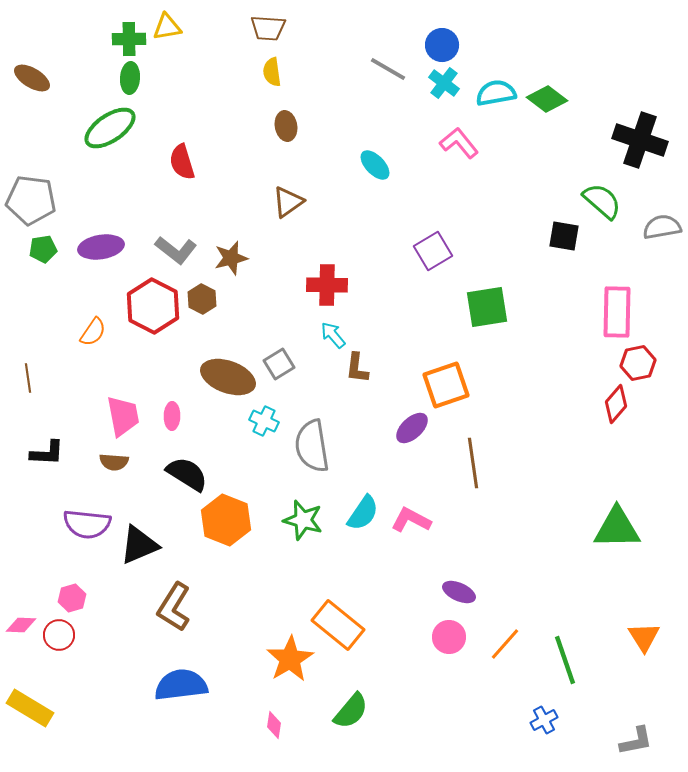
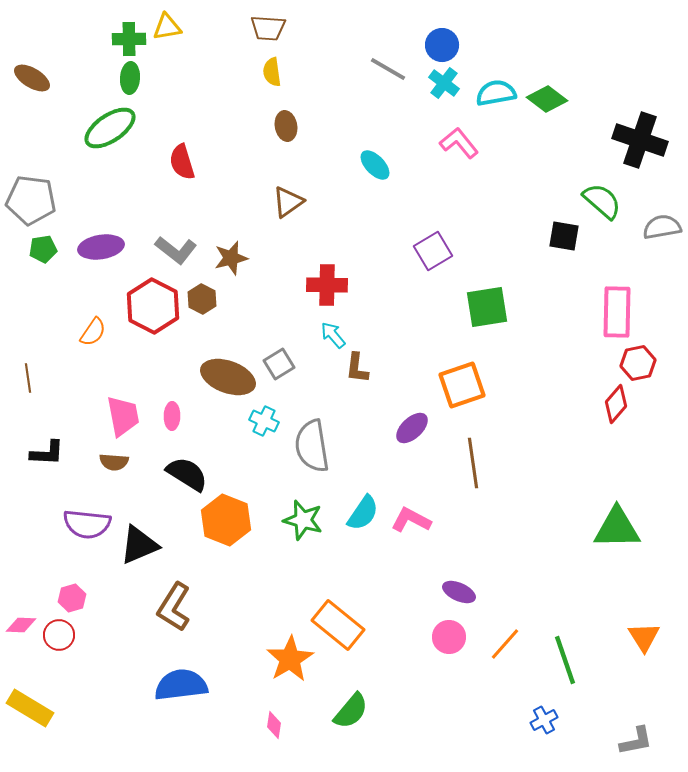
orange square at (446, 385): moved 16 px right
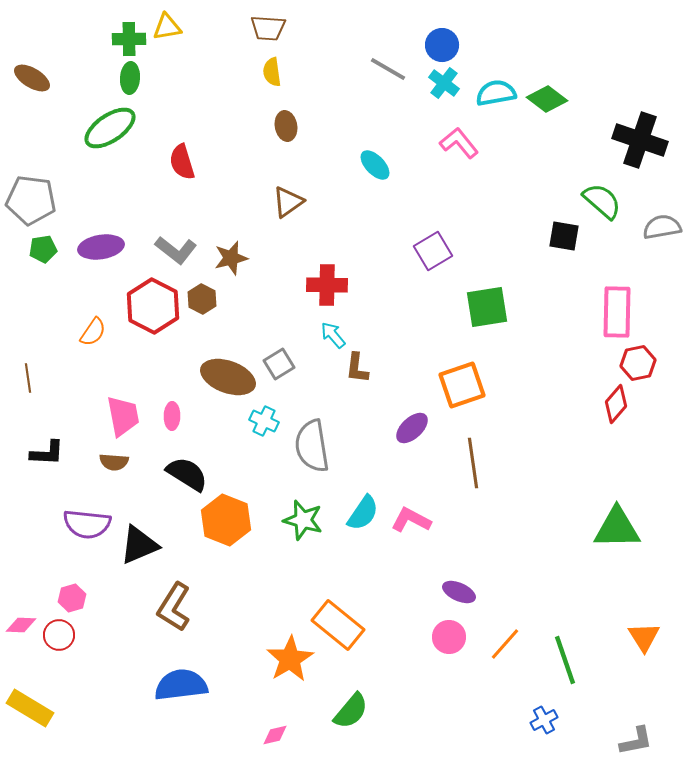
pink diamond at (274, 725): moved 1 px right, 10 px down; rotated 68 degrees clockwise
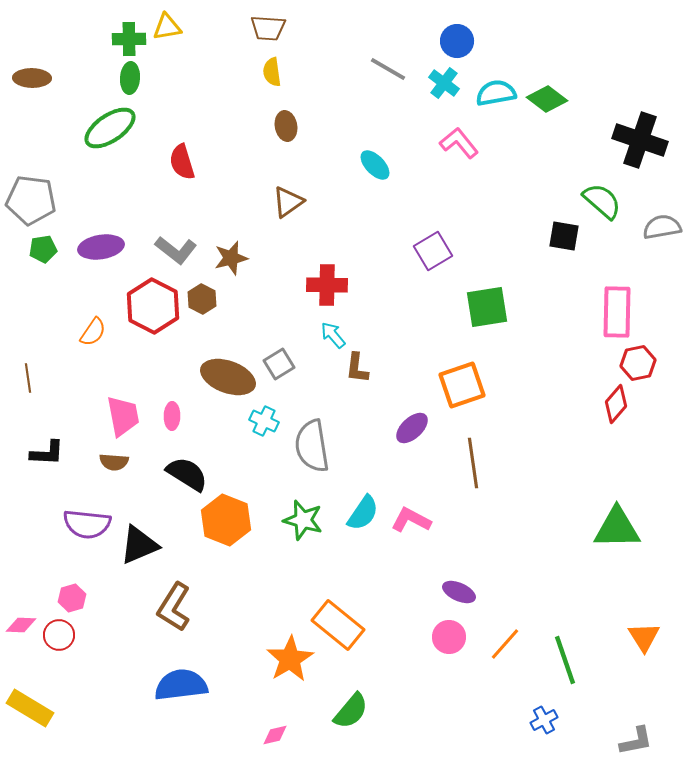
blue circle at (442, 45): moved 15 px right, 4 px up
brown ellipse at (32, 78): rotated 30 degrees counterclockwise
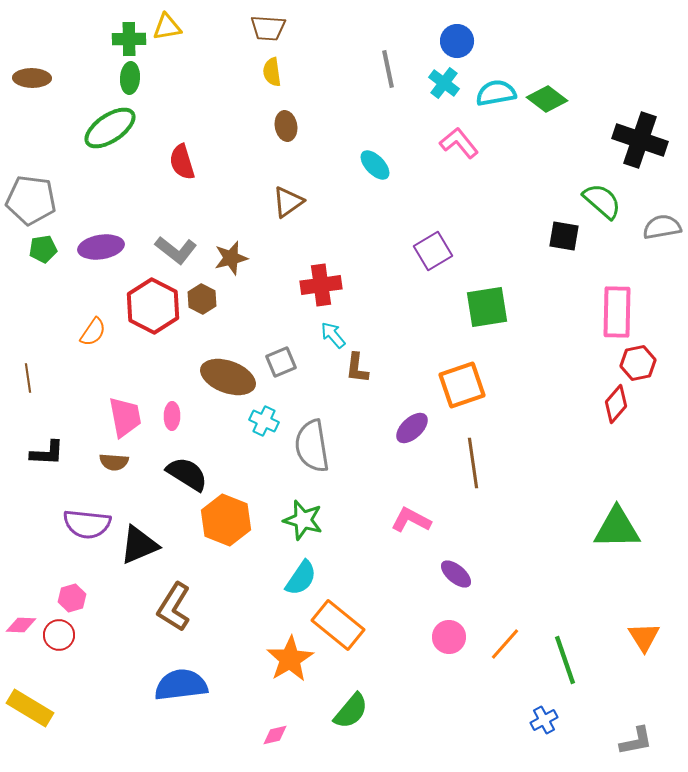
gray line at (388, 69): rotated 48 degrees clockwise
red cross at (327, 285): moved 6 px left; rotated 9 degrees counterclockwise
gray square at (279, 364): moved 2 px right, 2 px up; rotated 8 degrees clockwise
pink trapezoid at (123, 416): moved 2 px right, 1 px down
cyan semicircle at (363, 513): moved 62 px left, 65 px down
purple ellipse at (459, 592): moved 3 px left, 18 px up; rotated 16 degrees clockwise
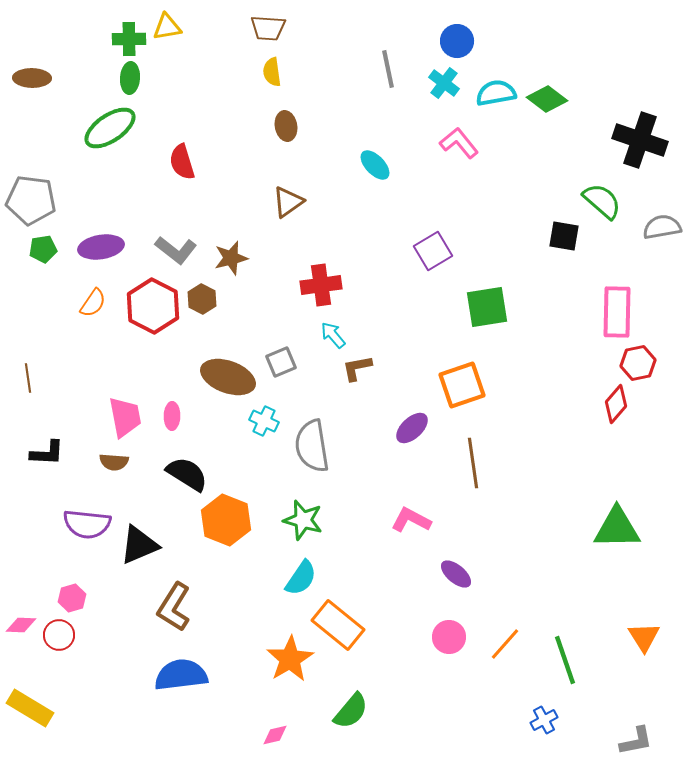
orange semicircle at (93, 332): moved 29 px up
brown L-shape at (357, 368): rotated 72 degrees clockwise
blue semicircle at (181, 685): moved 10 px up
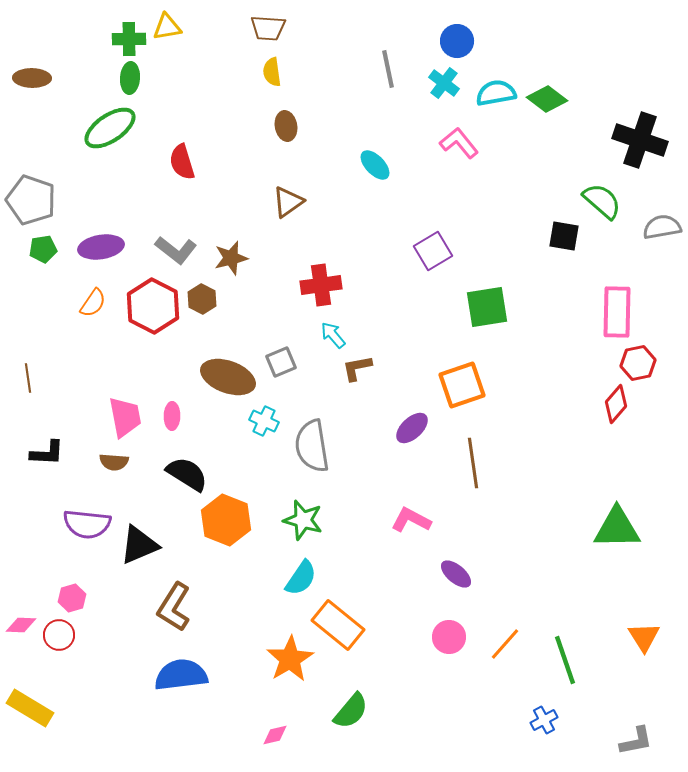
gray pentagon at (31, 200): rotated 12 degrees clockwise
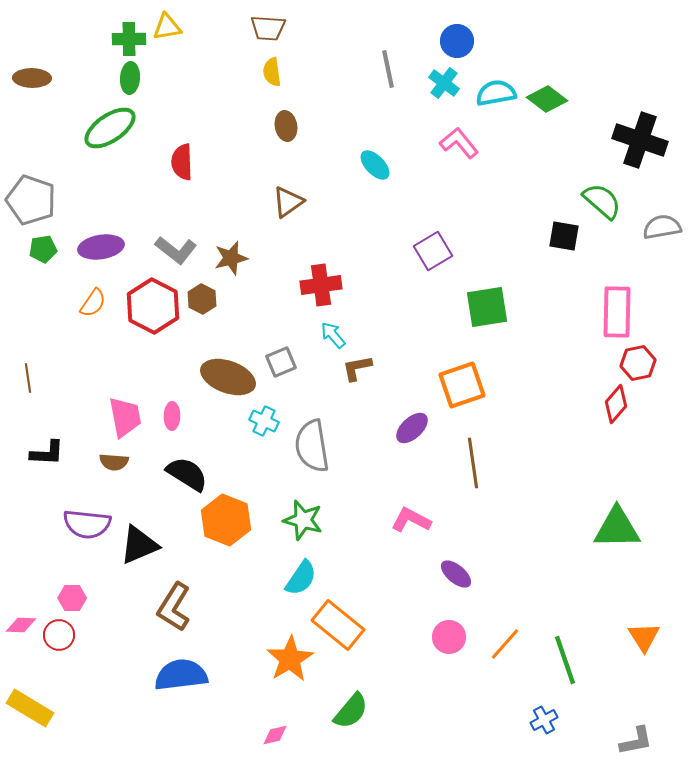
red semicircle at (182, 162): rotated 15 degrees clockwise
pink hexagon at (72, 598): rotated 16 degrees clockwise
